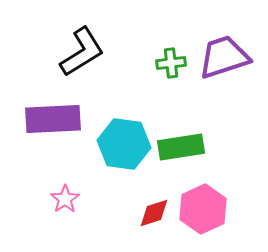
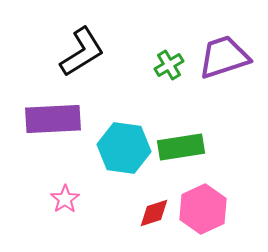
green cross: moved 2 px left, 2 px down; rotated 24 degrees counterclockwise
cyan hexagon: moved 4 px down
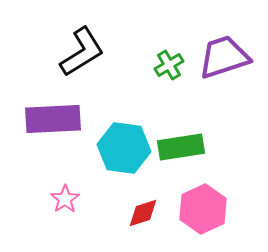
red diamond: moved 11 px left
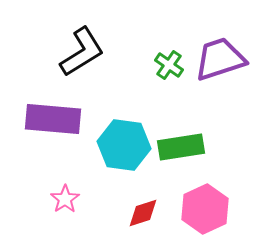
purple trapezoid: moved 4 px left, 2 px down
green cross: rotated 24 degrees counterclockwise
purple rectangle: rotated 8 degrees clockwise
cyan hexagon: moved 3 px up
pink hexagon: moved 2 px right
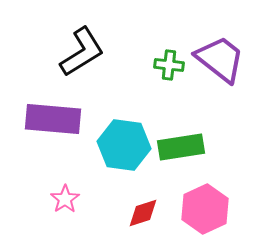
purple trapezoid: rotated 56 degrees clockwise
green cross: rotated 28 degrees counterclockwise
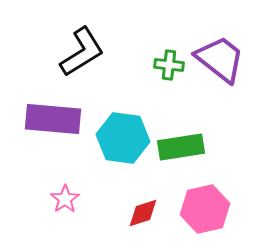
cyan hexagon: moved 1 px left, 7 px up
pink hexagon: rotated 12 degrees clockwise
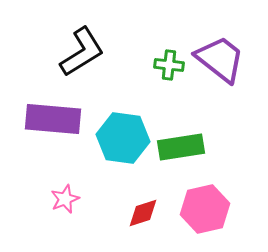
pink star: rotated 12 degrees clockwise
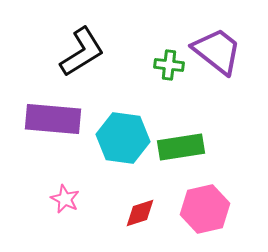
purple trapezoid: moved 3 px left, 8 px up
pink star: rotated 24 degrees counterclockwise
red diamond: moved 3 px left
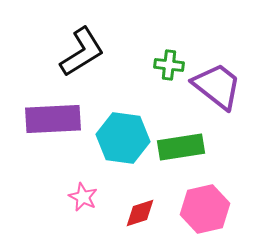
purple trapezoid: moved 35 px down
purple rectangle: rotated 8 degrees counterclockwise
pink star: moved 18 px right, 2 px up
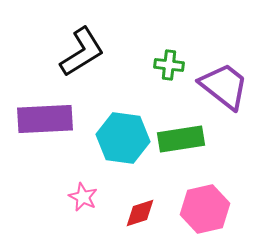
purple trapezoid: moved 7 px right
purple rectangle: moved 8 px left
green rectangle: moved 8 px up
